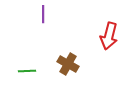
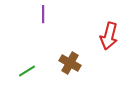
brown cross: moved 2 px right, 1 px up
green line: rotated 30 degrees counterclockwise
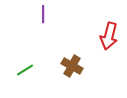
brown cross: moved 2 px right, 3 px down
green line: moved 2 px left, 1 px up
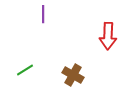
red arrow: moved 1 px left; rotated 12 degrees counterclockwise
brown cross: moved 1 px right, 9 px down
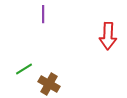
green line: moved 1 px left, 1 px up
brown cross: moved 24 px left, 9 px down
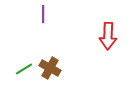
brown cross: moved 1 px right, 16 px up
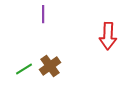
brown cross: moved 2 px up; rotated 25 degrees clockwise
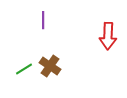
purple line: moved 6 px down
brown cross: rotated 20 degrees counterclockwise
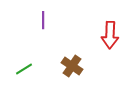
red arrow: moved 2 px right, 1 px up
brown cross: moved 22 px right
